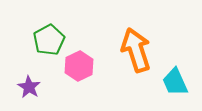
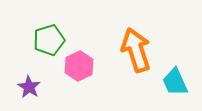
green pentagon: rotated 12 degrees clockwise
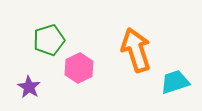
pink hexagon: moved 2 px down
cyan trapezoid: rotated 96 degrees clockwise
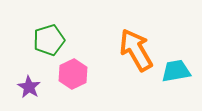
orange arrow: rotated 12 degrees counterclockwise
pink hexagon: moved 6 px left, 6 px down
cyan trapezoid: moved 1 px right, 11 px up; rotated 8 degrees clockwise
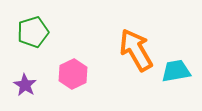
green pentagon: moved 16 px left, 8 px up
purple star: moved 4 px left, 2 px up
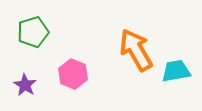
pink hexagon: rotated 12 degrees counterclockwise
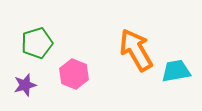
green pentagon: moved 4 px right, 11 px down
pink hexagon: moved 1 px right
purple star: rotated 25 degrees clockwise
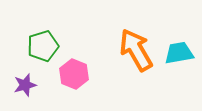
green pentagon: moved 6 px right, 3 px down
cyan trapezoid: moved 3 px right, 18 px up
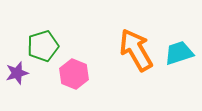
cyan trapezoid: rotated 8 degrees counterclockwise
purple star: moved 8 px left, 12 px up
